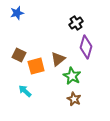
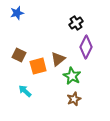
purple diamond: rotated 10 degrees clockwise
orange square: moved 2 px right
brown star: rotated 24 degrees clockwise
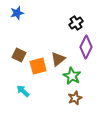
cyan arrow: moved 2 px left
brown star: moved 1 px right, 1 px up
